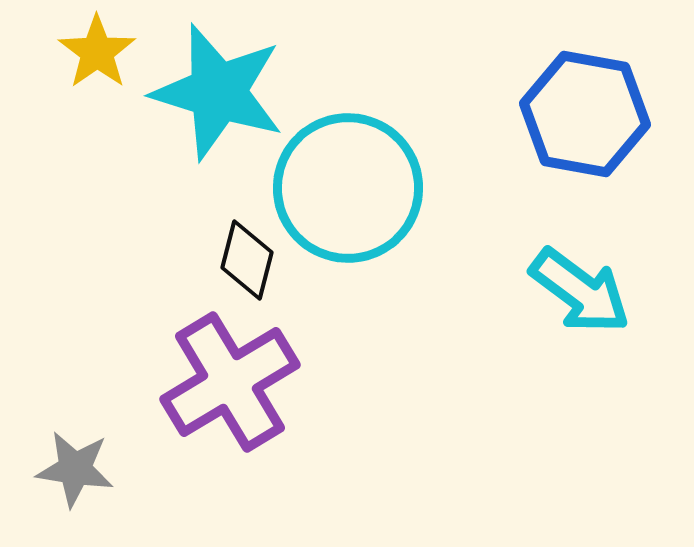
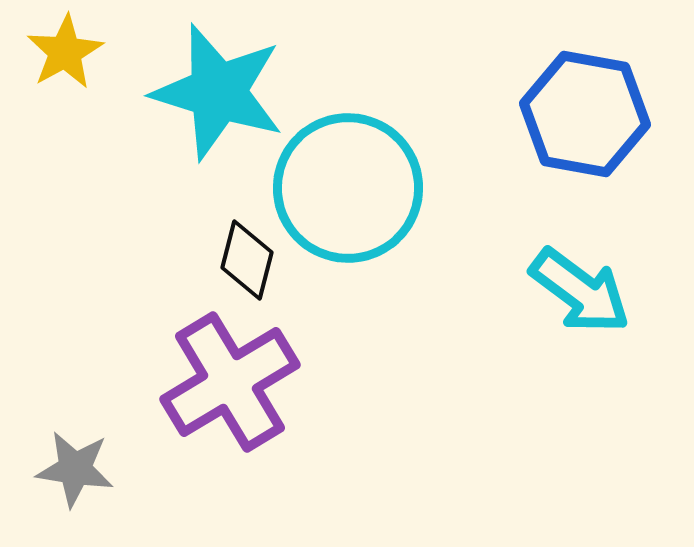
yellow star: moved 32 px left; rotated 6 degrees clockwise
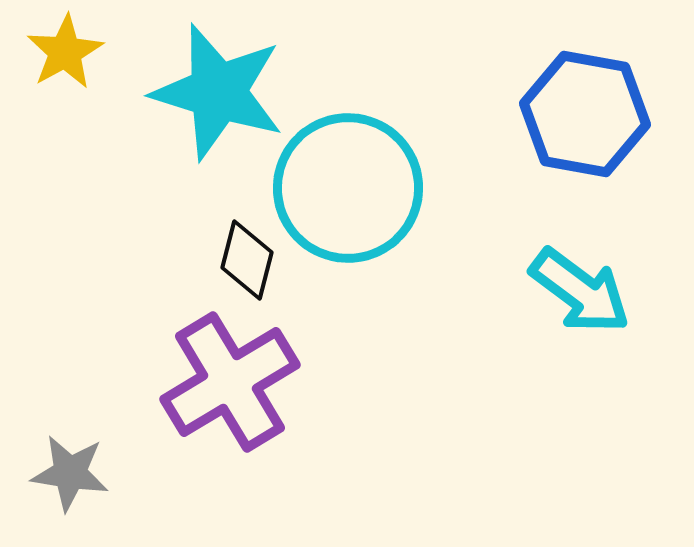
gray star: moved 5 px left, 4 px down
